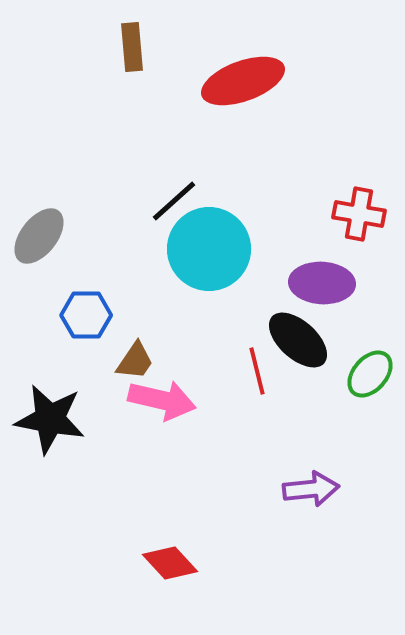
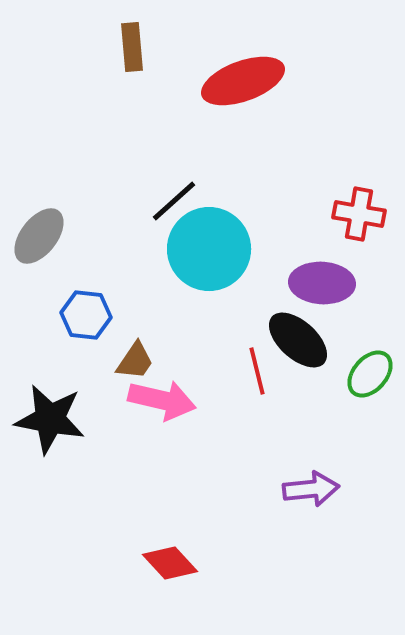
blue hexagon: rotated 6 degrees clockwise
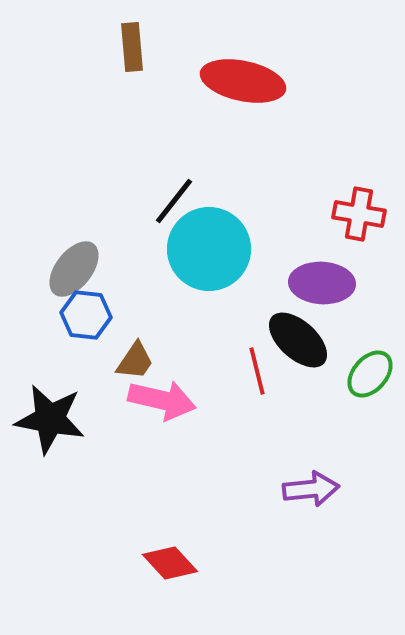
red ellipse: rotated 32 degrees clockwise
black line: rotated 10 degrees counterclockwise
gray ellipse: moved 35 px right, 33 px down
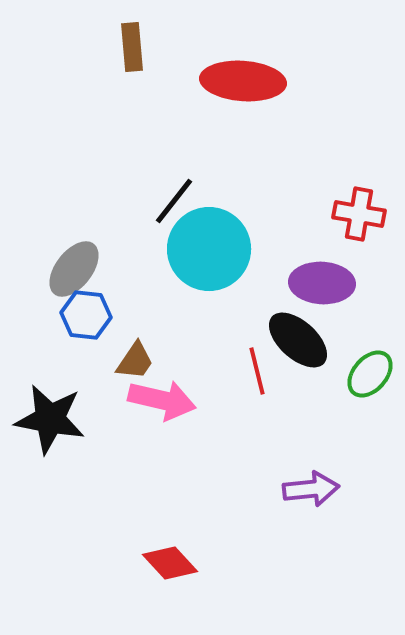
red ellipse: rotated 8 degrees counterclockwise
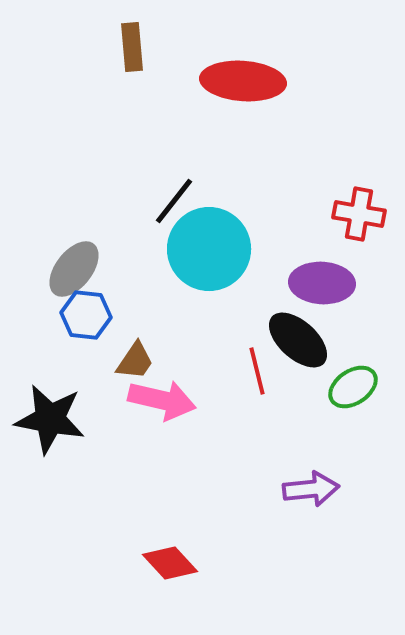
green ellipse: moved 17 px left, 13 px down; rotated 15 degrees clockwise
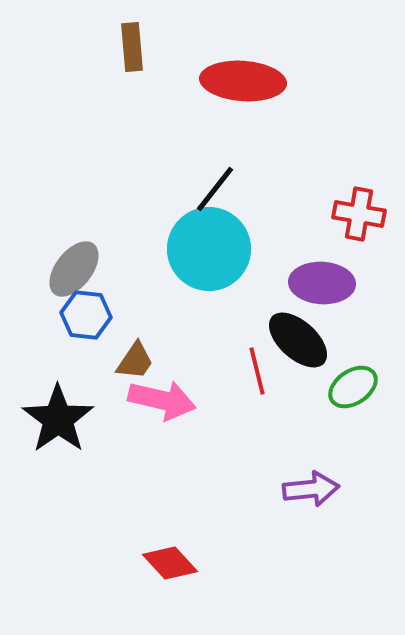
black line: moved 41 px right, 12 px up
black star: moved 8 px right; rotated 26 degrees clockwise
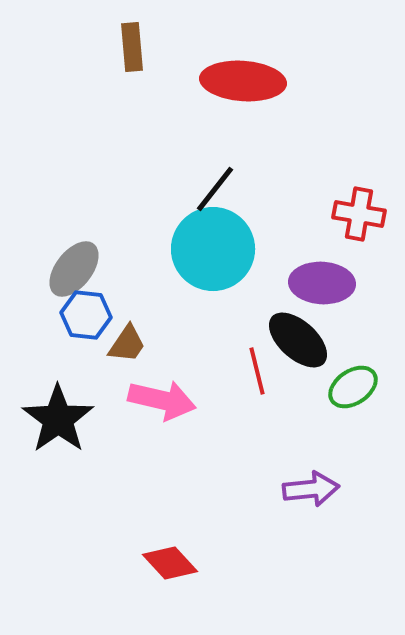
cyan circle: moved 4 px right
brown trapezoid: moved 8 px left, 17 px up
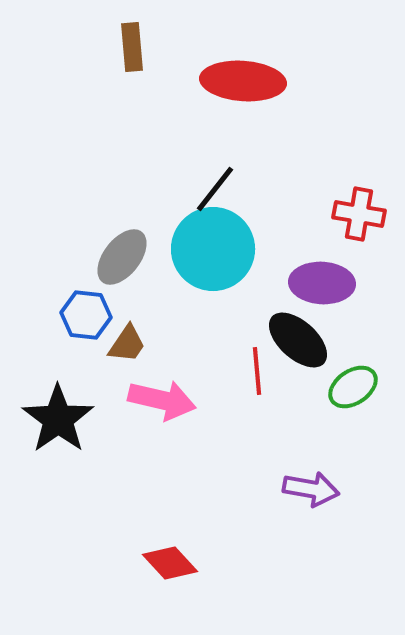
gray ellipse: moved 48 px right, 12 px up
red line: rotated 9 degrees clockwise
purple arrow: rotated 16 degrees clockwise
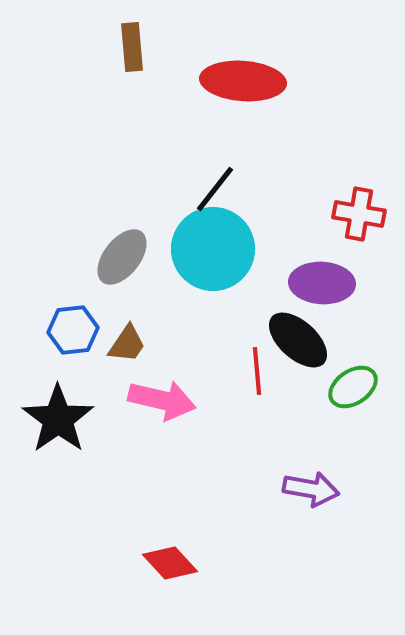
blue hexagon: moved 13 px left, 15 px down; rotated 12 degrees counterclockwise
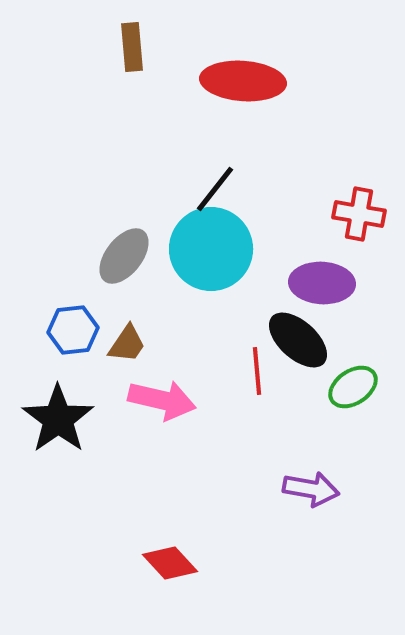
cyan circle: moved 2 px left
gray ellipse: moved 2 px right, 1 px up
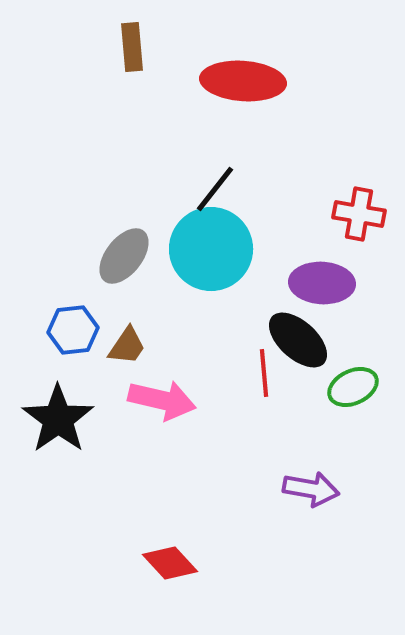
brown trapezoid: moved 2 px down
red line: moved 7 px right, 2 px down
green ellipse: rotated 9 degrees clockwise
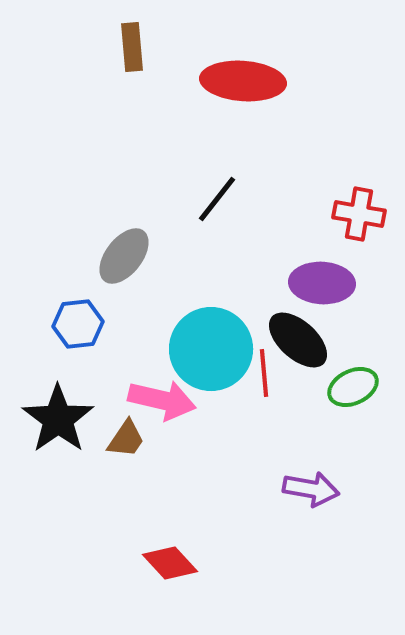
black line: moved 2 px right, 10 px down
cyan circle: moved 100 px down
blue hexagon: moved 5 px right, 6 px up
brown trapezoid: moved 1 px left, 93 px down
